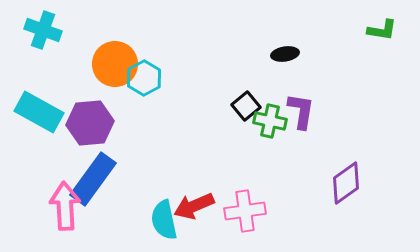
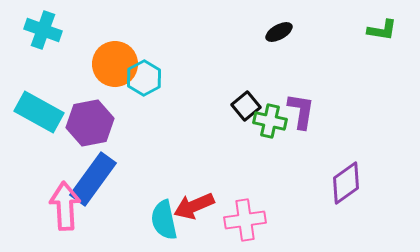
black ellipse: moved 6 px left, 22 px up; rotated 20 degrees counterclockwise
purple hexagon: rotated 6 degrees counterclockwise
pink cross: moved 9 px down
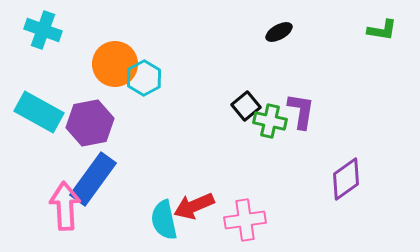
purple diamond: moved 4 px up
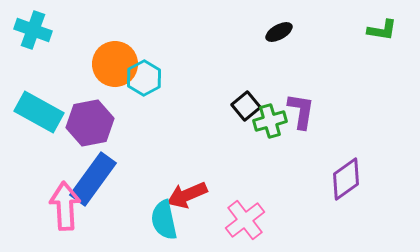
cyan cross: moved 10 px left
green cross: rotated 28 degrees counterclockwise
red arrow: moved 7 px left, 11 px up
pink cross: rotated 30 degrees counterclockwise
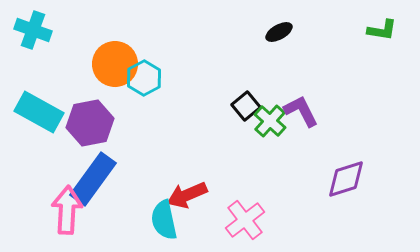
purple L-shape: rotated 36 degrees counterclockwise
green cross: rotated 32 degrees counterclockwise
purple diamond: rotated 18 degrees clockwise
pink arrow: moved 2 px right, 4 px down; rotated 6 degrees clockwise
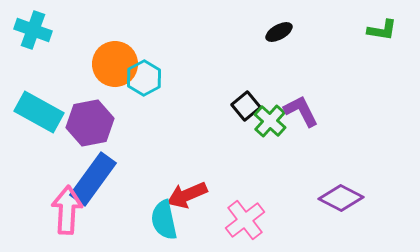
purple diamond: moved 5 px left, 19 px down; rotated 45 degrees clockwise
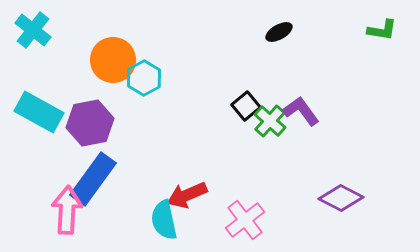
cyan cross: rotated 18 degrees clockwise
orange circle: moved 2 px left, 4 px up
purple L-shape: rotated 9 degrees counterclockwise
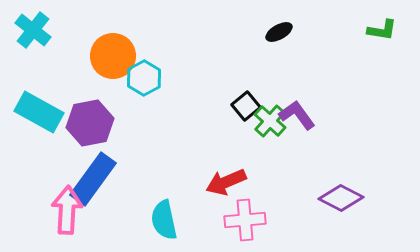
orange circle: moved 4 px up
purple L-shape: moved 4 px left, 4 px down
red arrow: moved 39 px right, 13 px up
pink cross: rotated 33 degrees clockwise
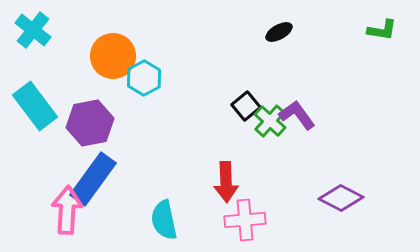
cyan rectangle: moved 4 px left, 6 px up; rotated 24 degrees clockwise
red arrow: rotated 69 degrees counterclockwise
